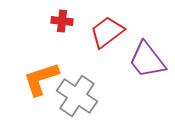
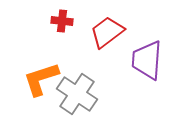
purple trapezoid: rotated 42 degrees clockwise
gray cross: moved 2 px up
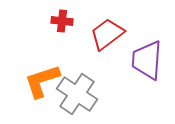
red trapezoid: moved 2 px down
orange L-shape: moved 1 px right, 2 px down
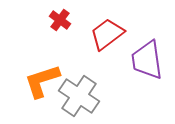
red cross: moved 2 px left, 1 px up; rotated 30 degrees clockwise
purple trapezoid: rotated 12 degrees counterclockwise
gray cross: moved 2 px right, 2 px down
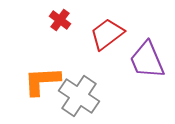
purple trapezoid: rotated 15 degrees counterclockwise
orange L-shape: rotated 15 degrees clockwise
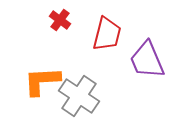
red trapezoid: rotated 141 degrees clockwise
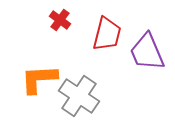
purple trapezoid: moved 8 px up
orange L-shape: moved 3 px left, 2 px up
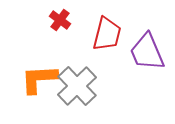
gray cross: moved 2 px left, 10 px up; rotated 12 degrees clockwise
